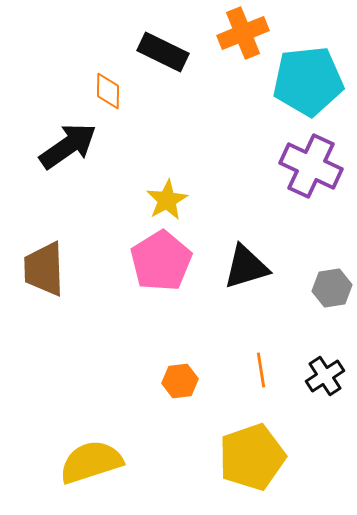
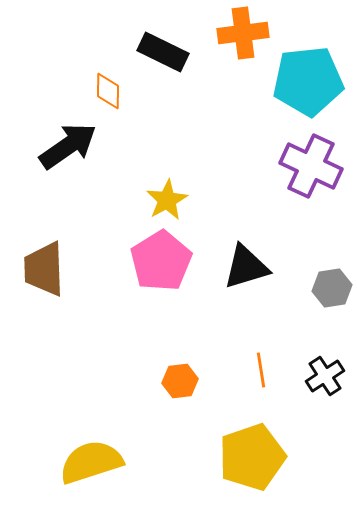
orange cross: rotated 15 degrees clockwise
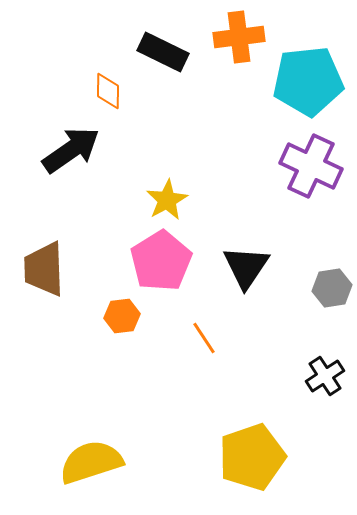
orange cross: moved 4 px left, 4 px down
black arrow: moved 3 px right, 4 px down
black triangle: rotated 39 degrees counterclockwise
orange line: moved 57 px left, 32 px up; rotated 24 degrees counterclockwise
orange hexagon: moved 58 px left, 65 px up
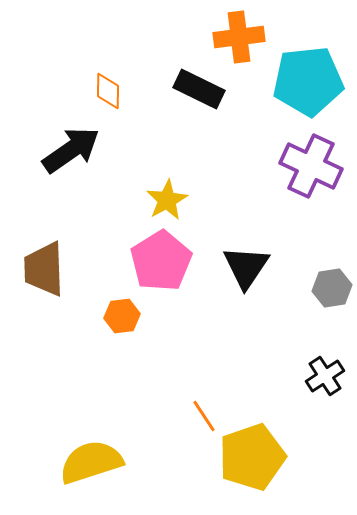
black rectangle: moved 36 px right, 37 px down
orange line: moved 78 px down
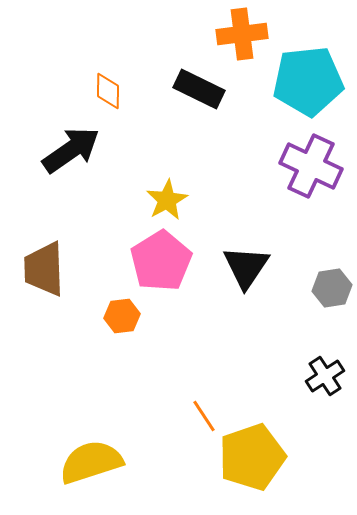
orange cross: moved 3 px right, 3 px up
